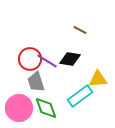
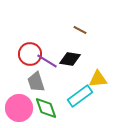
red circle: moved 5 px up
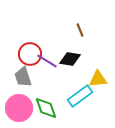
brown line: rotated 40 degrees clockwise
gray trapezoid: moved 13 px left, 5 px up
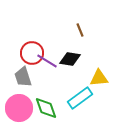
red circle: moved 2 px right, 1 px up
yellow triangle: moved 1 px right, 1 px up
cyan rectangle: moved 2 px down
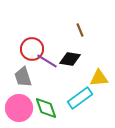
red circle: moved 4 px up
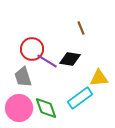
brown line: moved 1 px right, 2 px up
